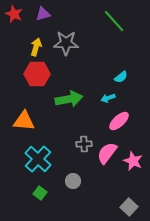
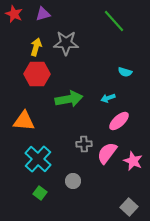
cyan semicircle: moved 4 px right, 5 px up; rotated 56 degrees clockwise
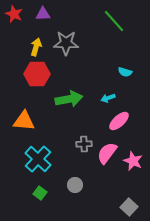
purple triangle: rotated 14 degrees clockwise
gray circle: moved 2 px right, 4 px down
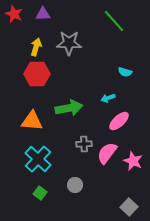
gray star: moved 3 px right
green arrow: moved 9 px down
orange triangle: moved 8 px right
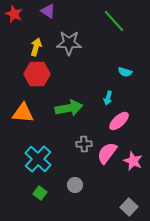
purple triangle: moved 5 px right, 3 px up; rotated 35 degrees clockwise
cyan arrow: rotated 56 degrees counterclockwise
orange triangle: moved 9 px left, 8 px up
